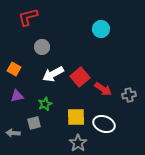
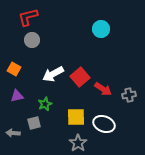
gray circle: moved 10 px left, 7 px up
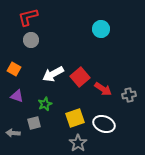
gray circle: moved 1 px left
purple triangle: rotated 32 degrees clockwise
yellow square: moved 1 px left, 1 px down; rotated 18 degrees counterclockwise
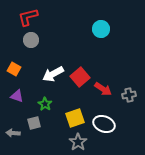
green star: rotated 16 degrees counterclockwise
gray star: moved 1 px up
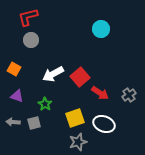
red arrow: moved 3 px left, 4 px down
gray cross: rotated 24 degrees counterclockwise
gray arrow: moved 11 px up
gray star: rotated 18 degrees clockwise
